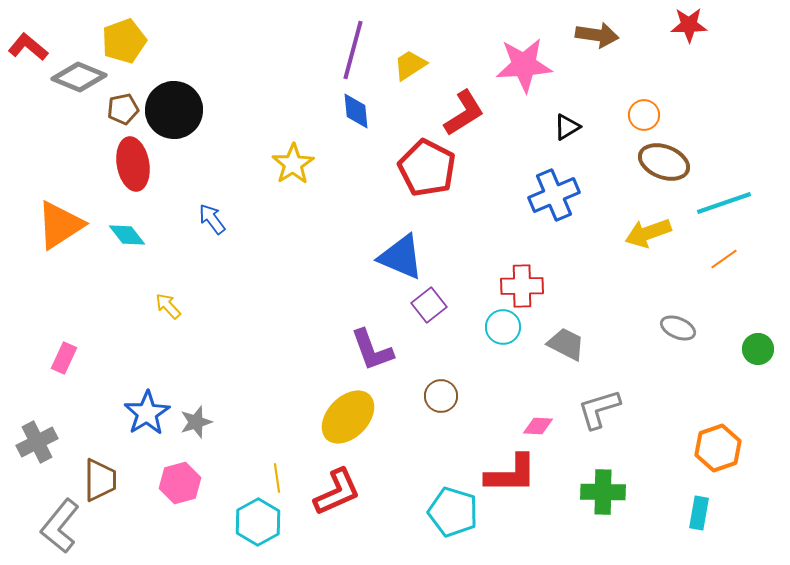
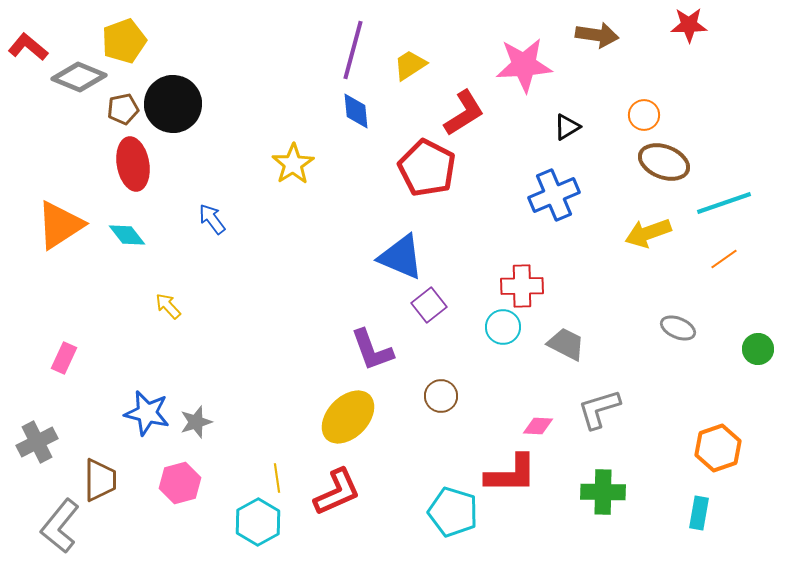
black circle at (174, 110): moved 1 px left, 6 px up
blue star at (147, 413): rotated 27 degrees counterclockwise
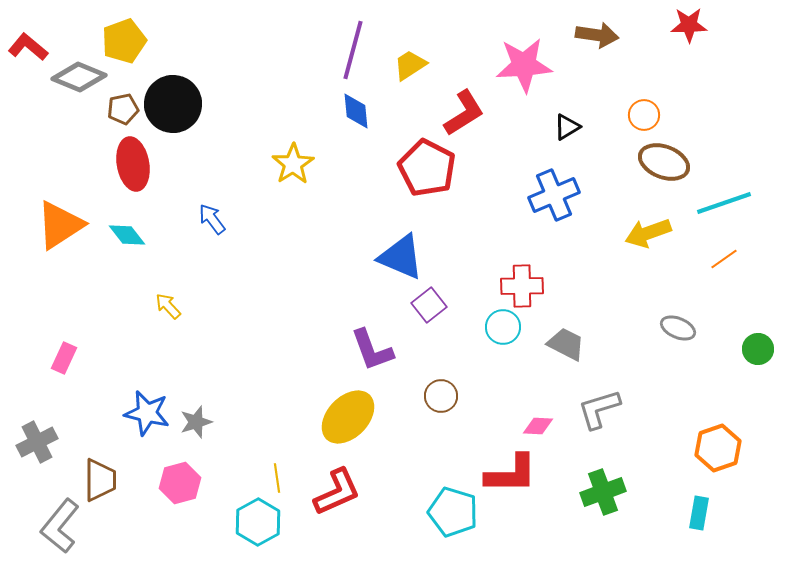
green cross at (603, 492): rotated 21 degrees counterclockwise
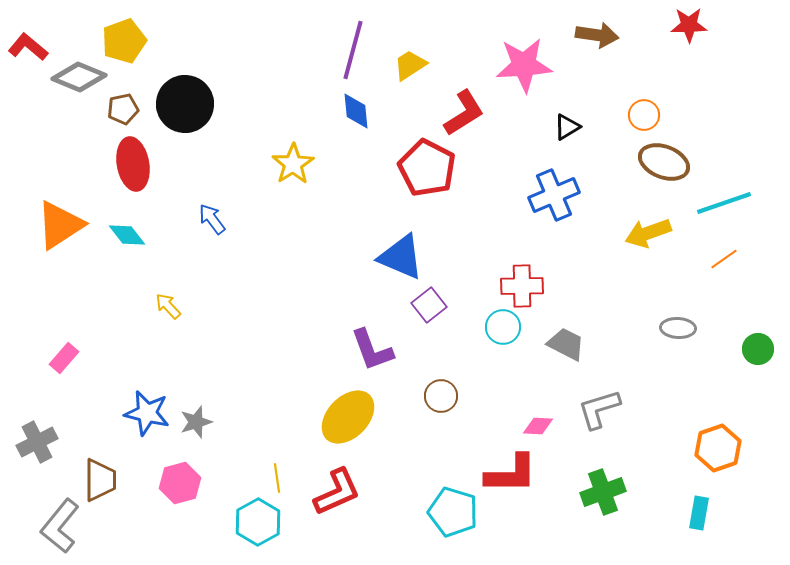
black circle at (173, 104): moved 12 px right
gray ellipse at (678, 328): rotated 20 degrees counterclockwise
pink rectangle at (64, 358): rotated 16 degrees clockwise
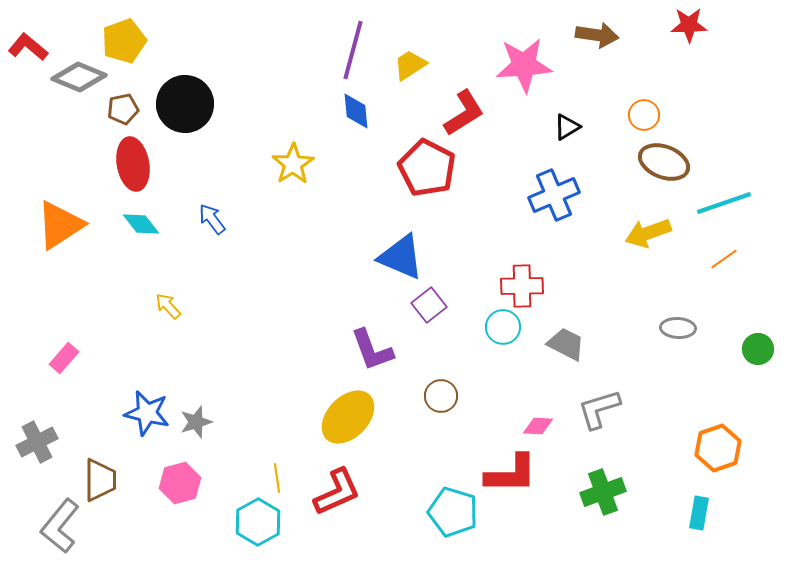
cyan diamond at (127, 235): moved 14 px right, 11 px up
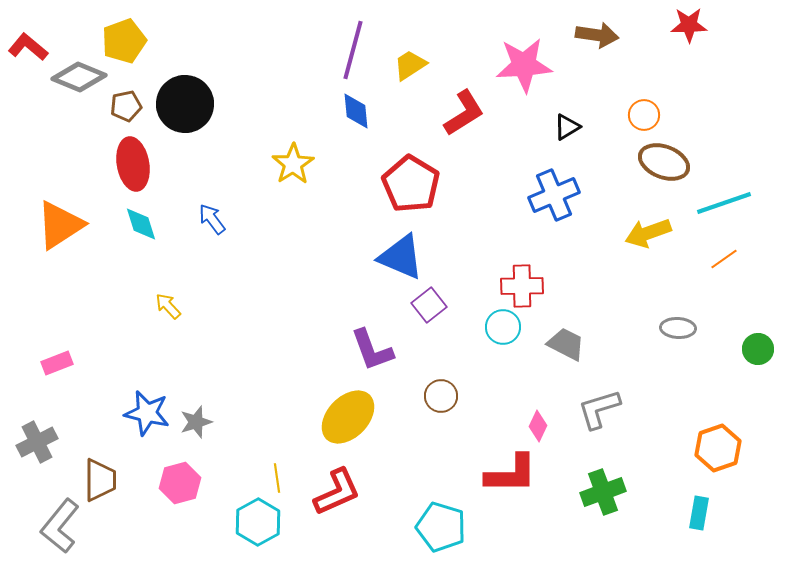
brown pentagon at (123, 109): moved 3 px right, 3 px up
red pentagon at (427, 168): moved 16 px left, 16 px down; rotated 4 degrees clockwise
cyan diamond at (141, 224): rotated 21 degrees clockwise
pink rectangle at (64, 358): moved 7 px left, 5 px down; rotated 28 degrees clockwise
pink diamond at (538, 426): rotated 68 degrees counterclockwise
cyan pentagon at (453, 512): moved 12 px left, 15 px down
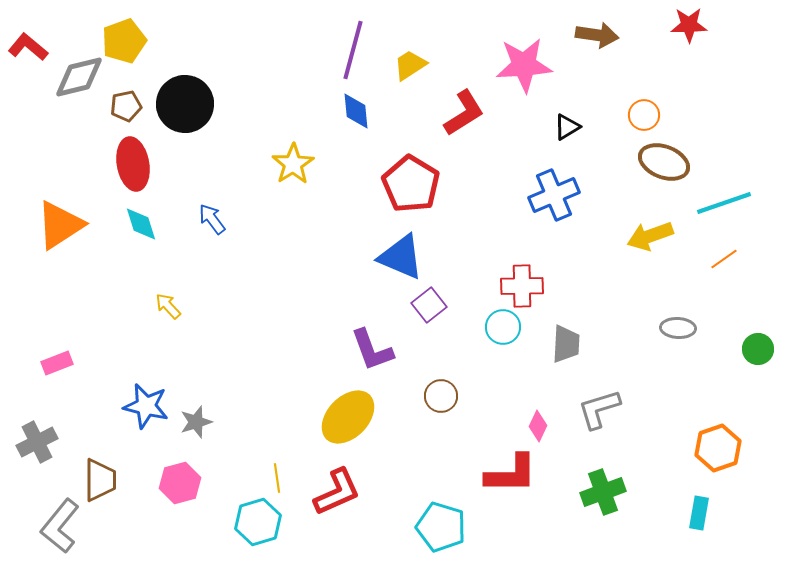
gray diamond at (79, 77): rotated 36 degrees counterclockwise
yellow arrow at (648, 233): moved 2 px right, 3 px down
gray trapezoid at (566, 344): rotated 66 degrees clockwise
blue star at (147, 413): moved 1 px left, 7 px up
cyan hexagon at (258, 522): rotated 12 degrees clockwise
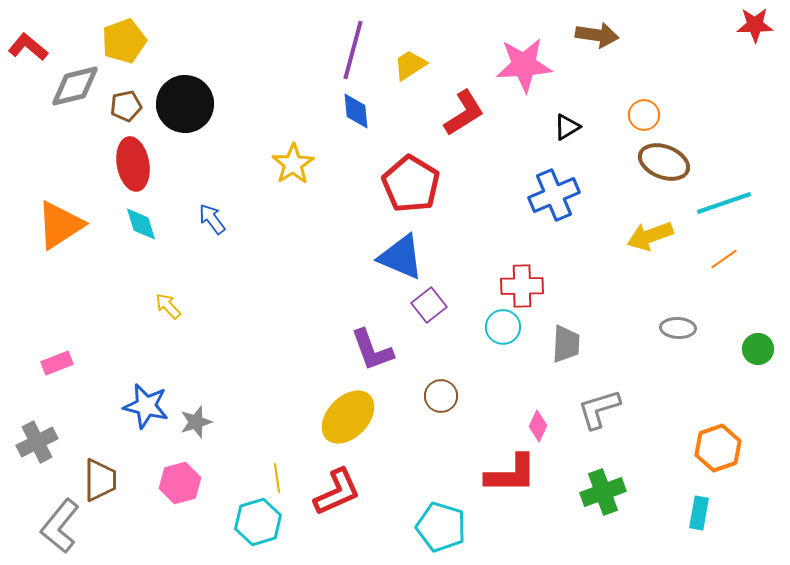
red star at (689, 25): moved 66 px right
gray diamond at (79, 77): moved 4 px left, 9 px down
